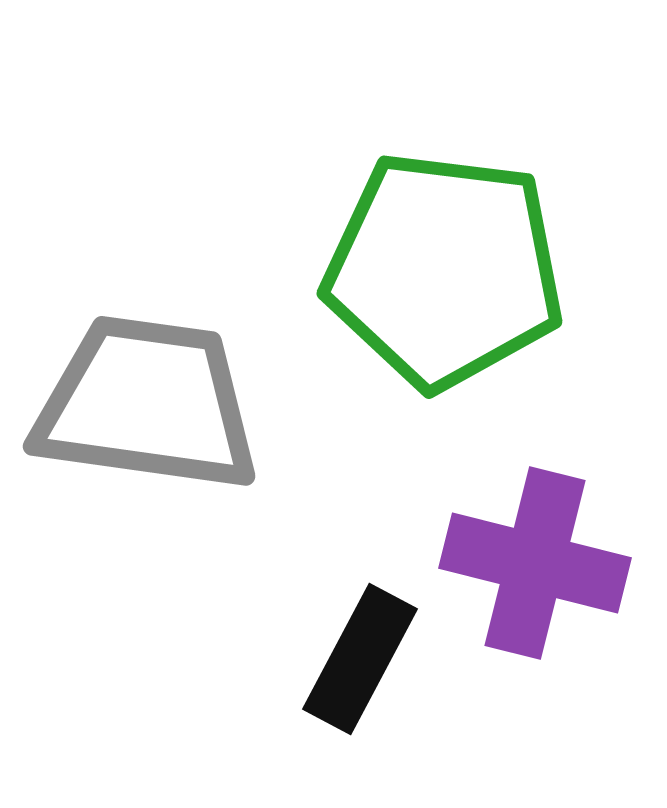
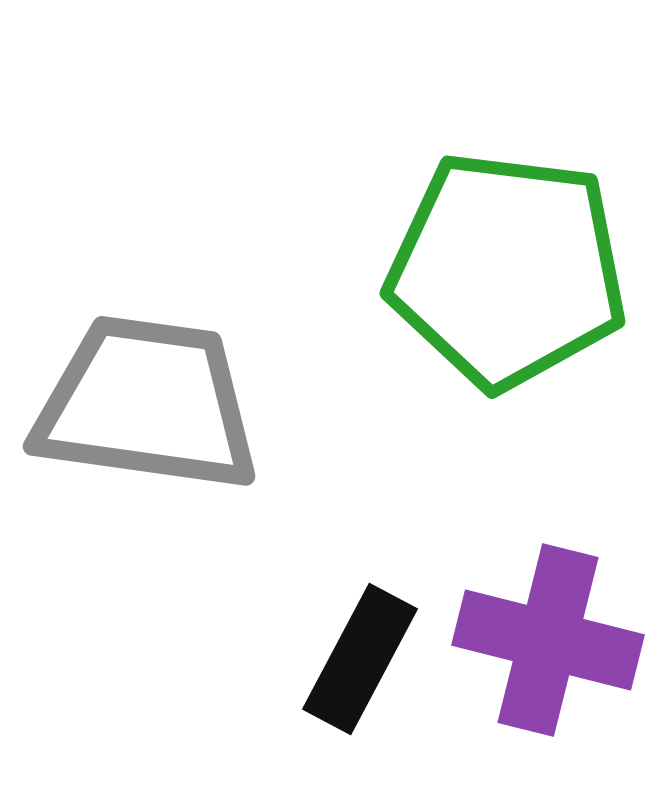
green pentagon: moved 63 px right
purple cross: moved 13 px right, 77 px down
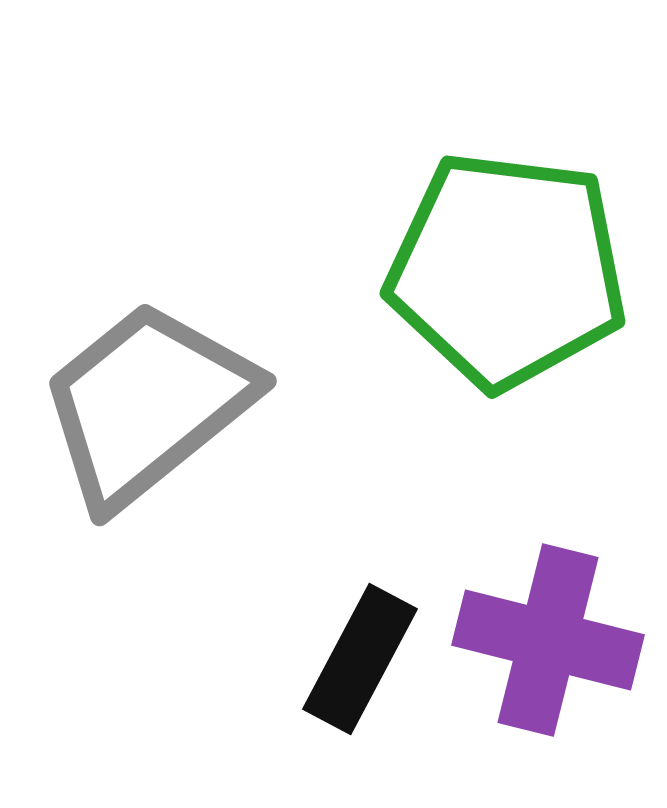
gray trapezoid: rotated 47 degrees counterclockwise
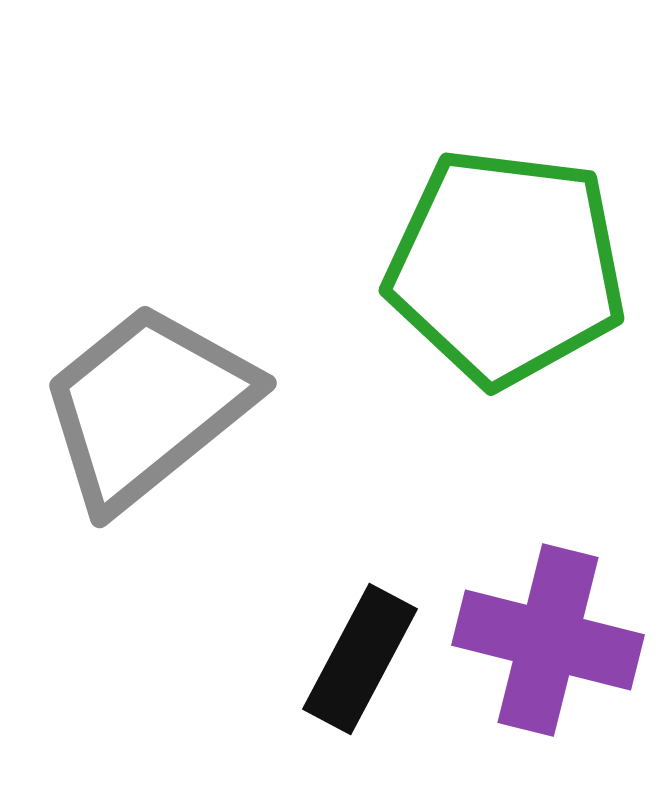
green pentagon: moved 1 px left, 3 px up
gray trapezoid: moved 2 px down
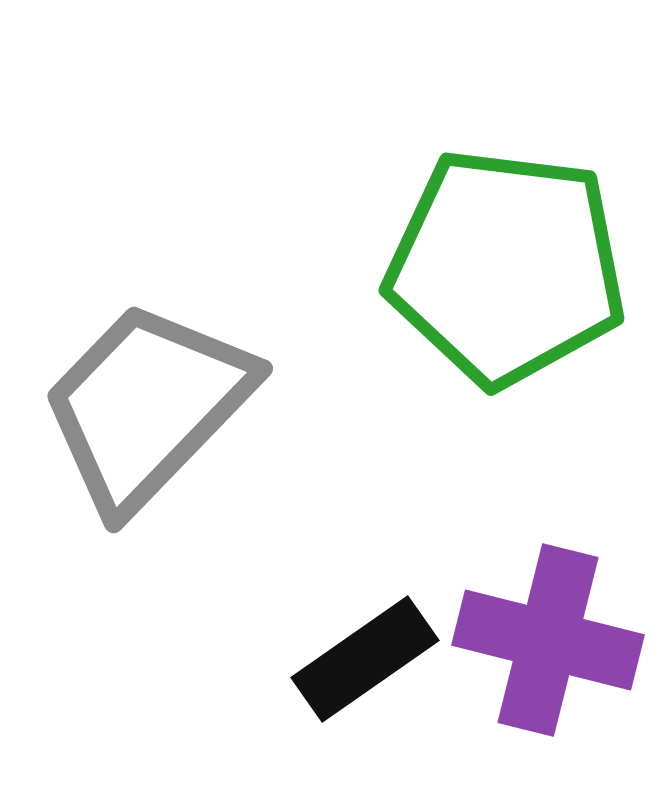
gray trapezoid: rotated 7 degrees counterclockwise
black rectangle: moved 5 px right; rotated 27 degrees clockwise
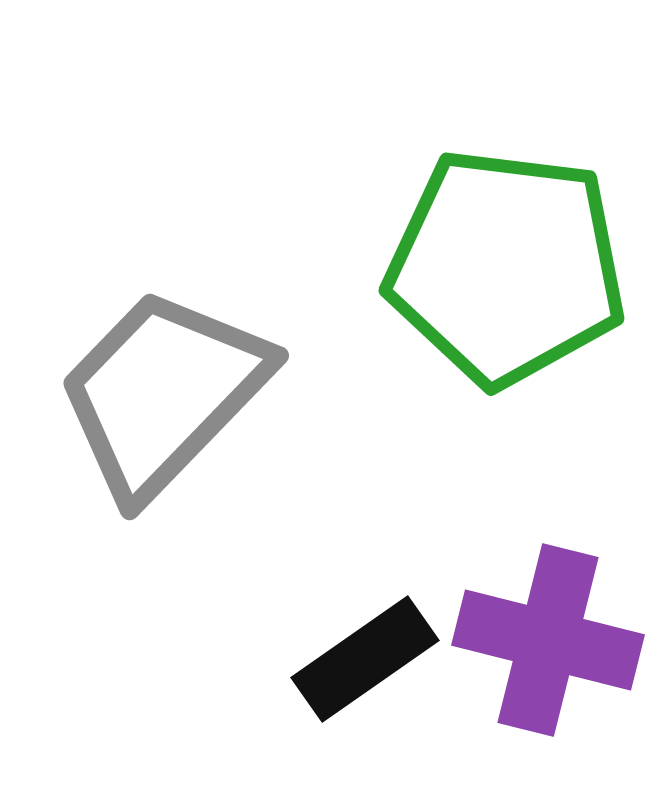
gray trapezoid: moved 16 px right, 13 px up
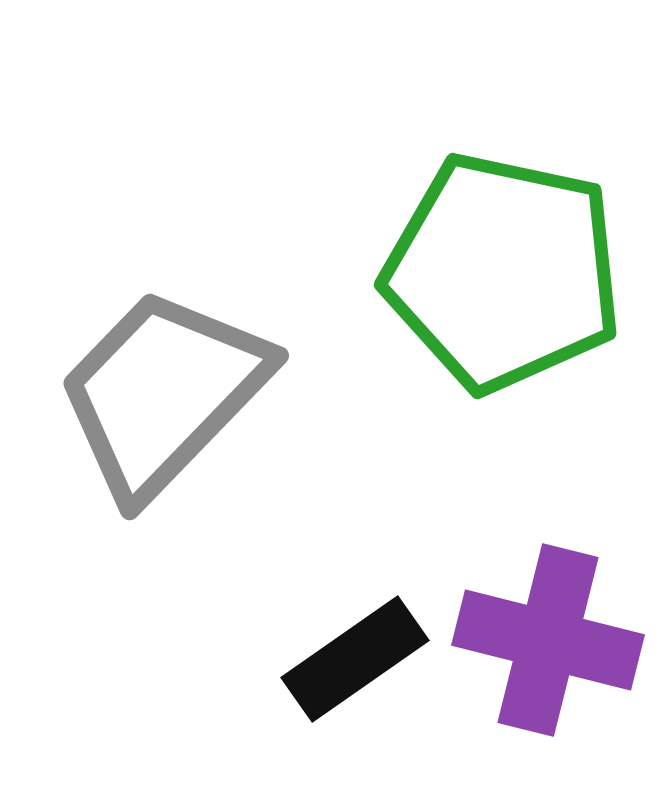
green pentagon: moved 3 px left, 5 px down; rotated 5 degrees clockwise
black rectangle: moved 10 px left
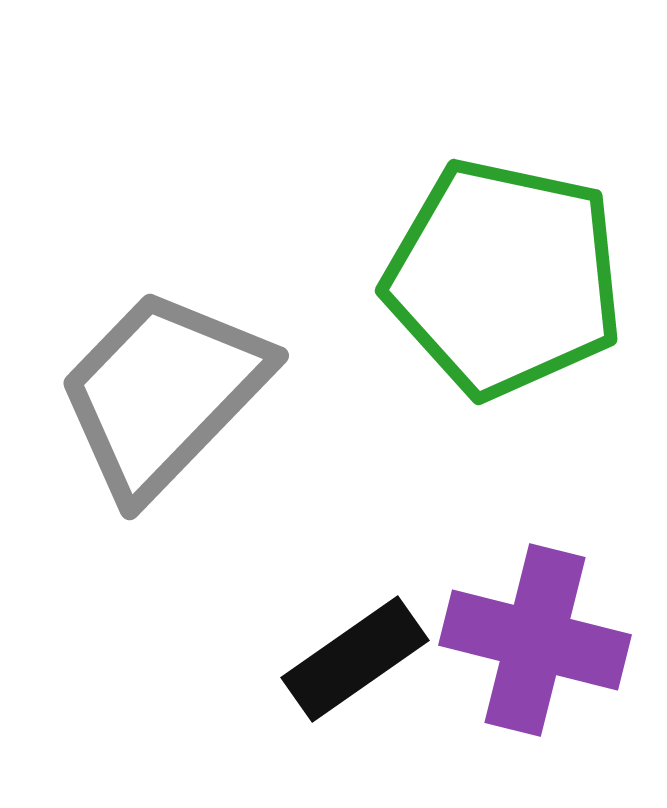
green pentagon: moved 1 px right, 6 px down
purple cross: moved 13 px left
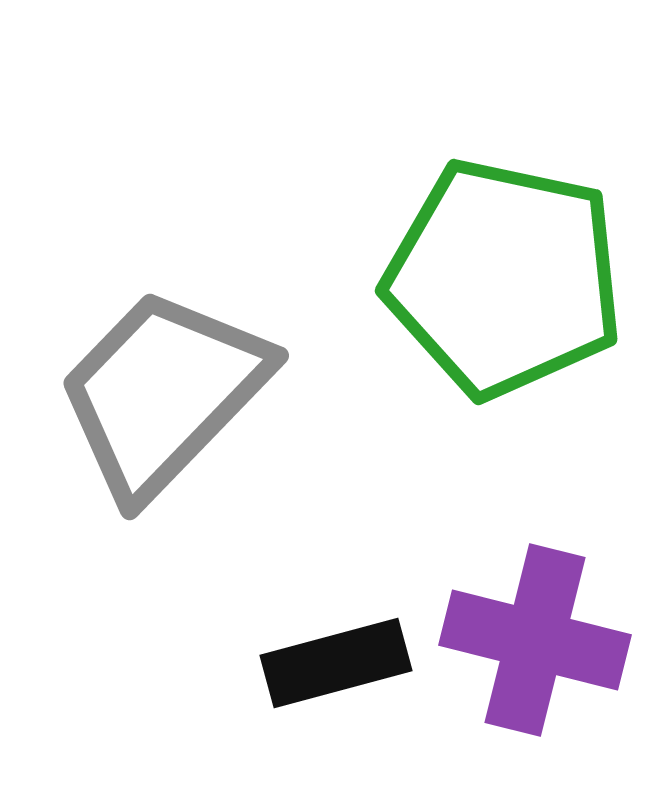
black rectangle: moved 19 px left, 4 px down; rotated 20 degrees clockwise
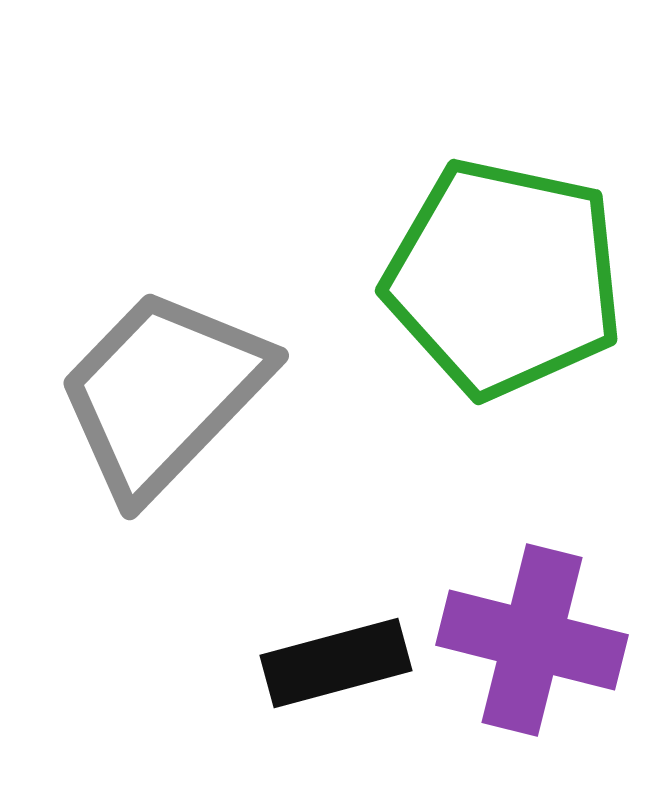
purple cross: moved 3 px left
